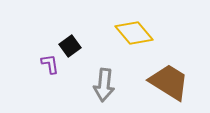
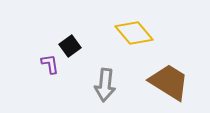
gray arrow: moved 1 px right
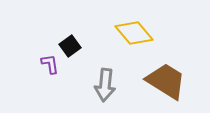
brown trapezoid: moved 3 px left, 1 px up
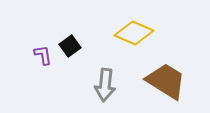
yellow diamond: rotated 27 degrees counterclockwise
purple L-shape: moved 7 px left, 9 px up
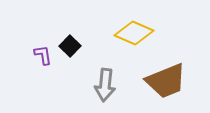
black square: rotated 10 degrees counterclockwise
brown trapezoid: rotated 126 degrees clockwise
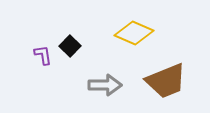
gray arrow: rotated 96 degrees counterclockwise
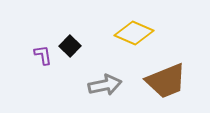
gray arrow: rotated 12 degrees counterclockwise
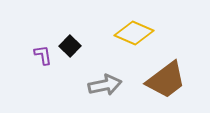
brown trapezoid: moved 1 px up; rotated 15 degrees counterclockwise
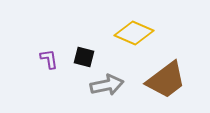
black square: moved 14 px right, 11 px down; rotated 30 degrees counterclockwise
purple L-shape: moved 6 px right, 4 px down
gray arrow: moved 2 px right
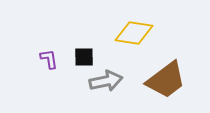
yellow diamond: rotated 15 degrees counterclockwise
black square: rotated 15 degrees counterclockwise
gray arrow: moved 1 px left, 4 px up
